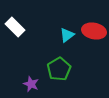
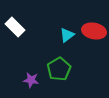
purple star: moved 4 px up; rotated 14 degrees counterclockwise
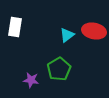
white rectangle: rotated 54 degrees clockwise
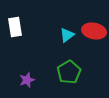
white rectangle: rotated 18 degrees counterclockwise
green pentagon: moved 10 px right, 3 px down
purple star: moved 4 px left; rotated 28 degrees counterclockwise
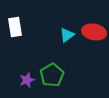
red ellipse: moved 1 px down
green pentagon: moved 17 px left, 3 px down
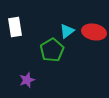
cyan triangle: moved 4 px up
green pentagon: moved 25 px up
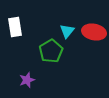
cyan triangle: rotated 14 degrees counterclockwise
green pentagon: moved 1 px left, 1 px down
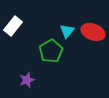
white rectangle: moved 2 px left, 1 px up; rotated 48 degrees clockwise
red ellipse: moved 1 px left; rotated 10 degrees clockwise
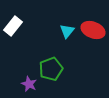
red ellipse: moved 2 px up
green pentagon: moved 18 px down; rotated 10 degrees clockwise
purple star: moved 2 px right, 4 px down; rotated 28 degrees counterclockwise
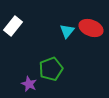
red ellipse: moved 2 px left, 2 px up
